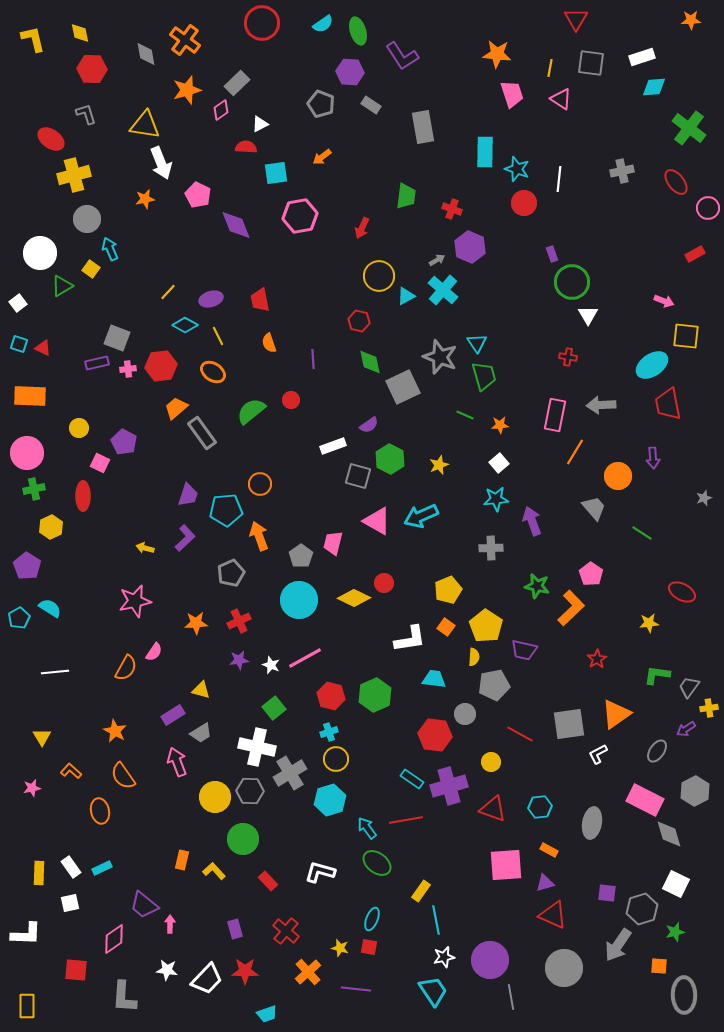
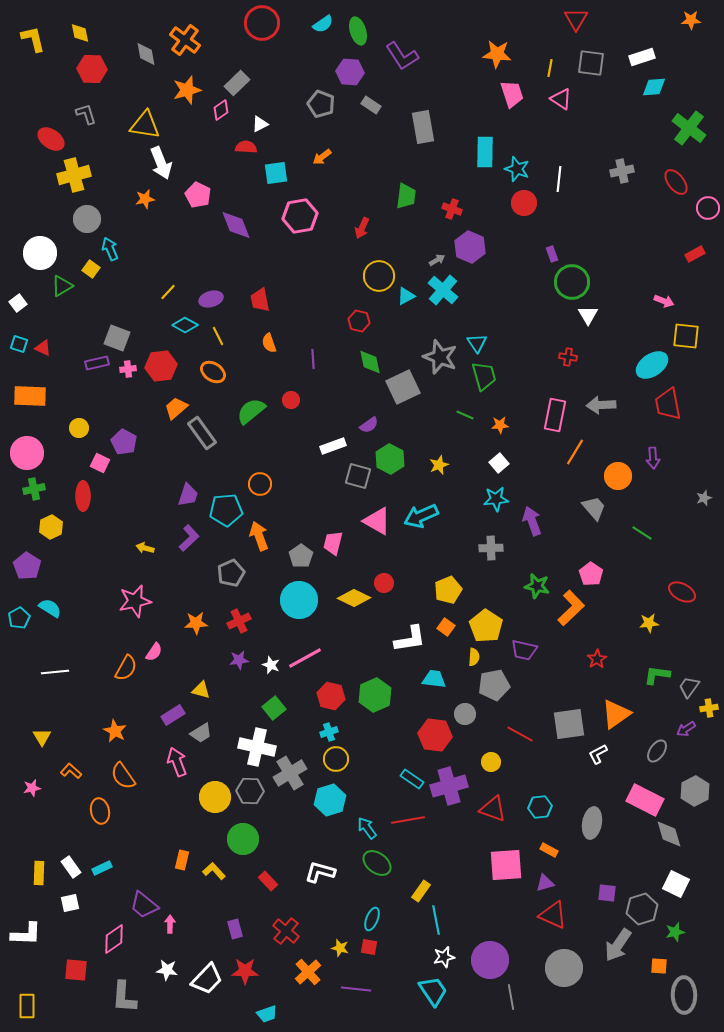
purple L-shape at (185, 538): moved 4 px right
red line at (406, 820): moved 2 px right
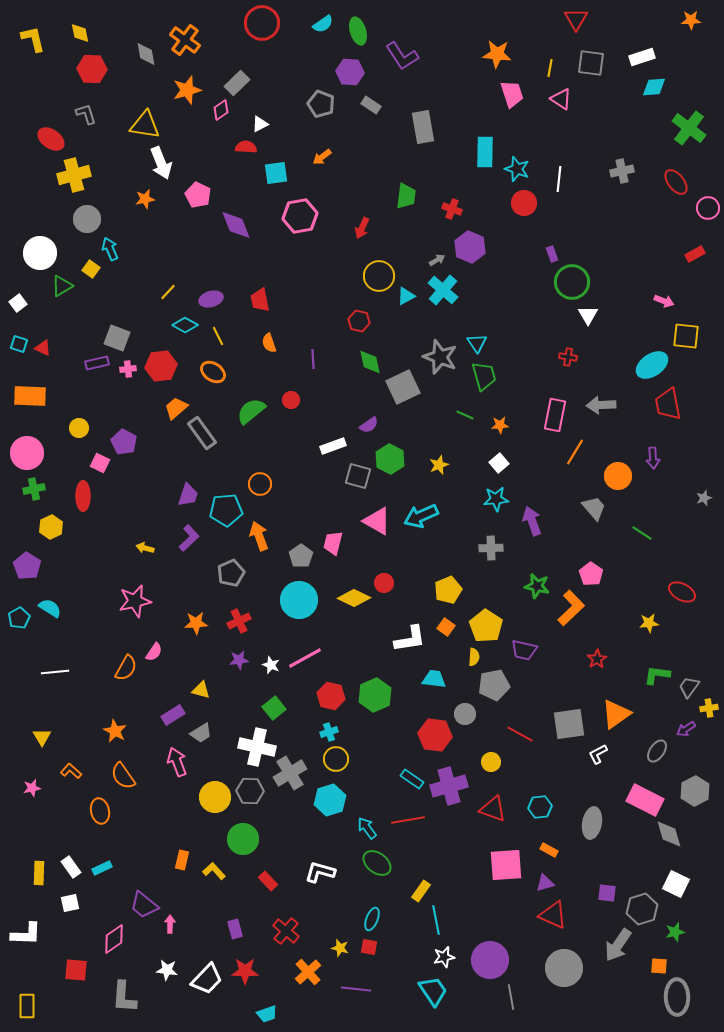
gray ellipse at (684, 995): moved 7 px left, 2 px down
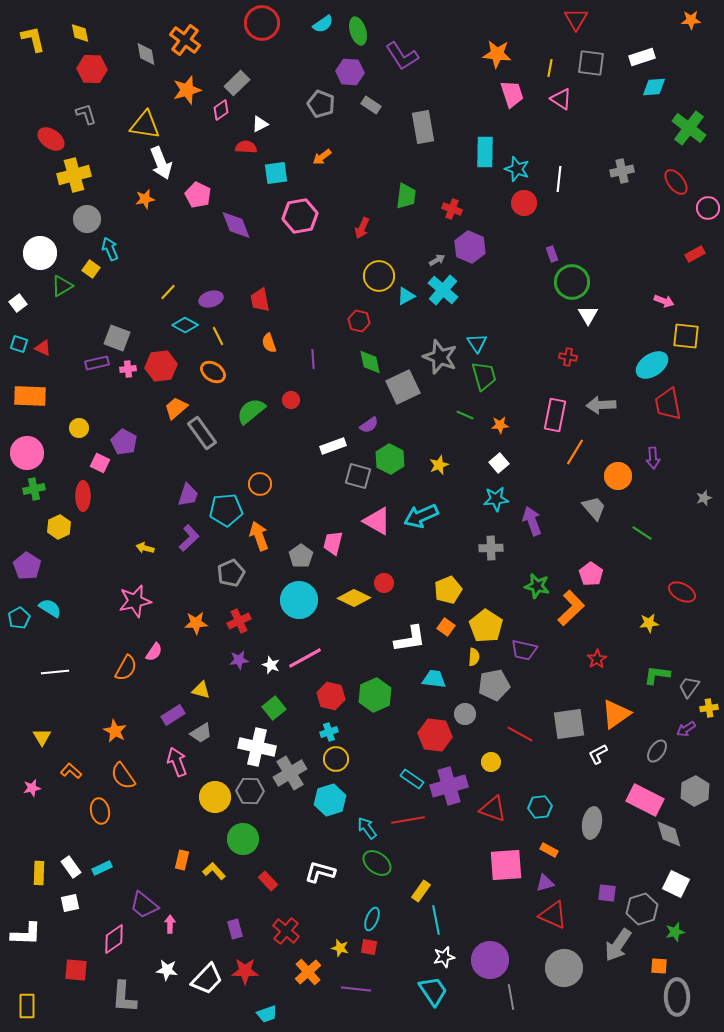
yellow hexagon at (51, 527): moved 8 px right
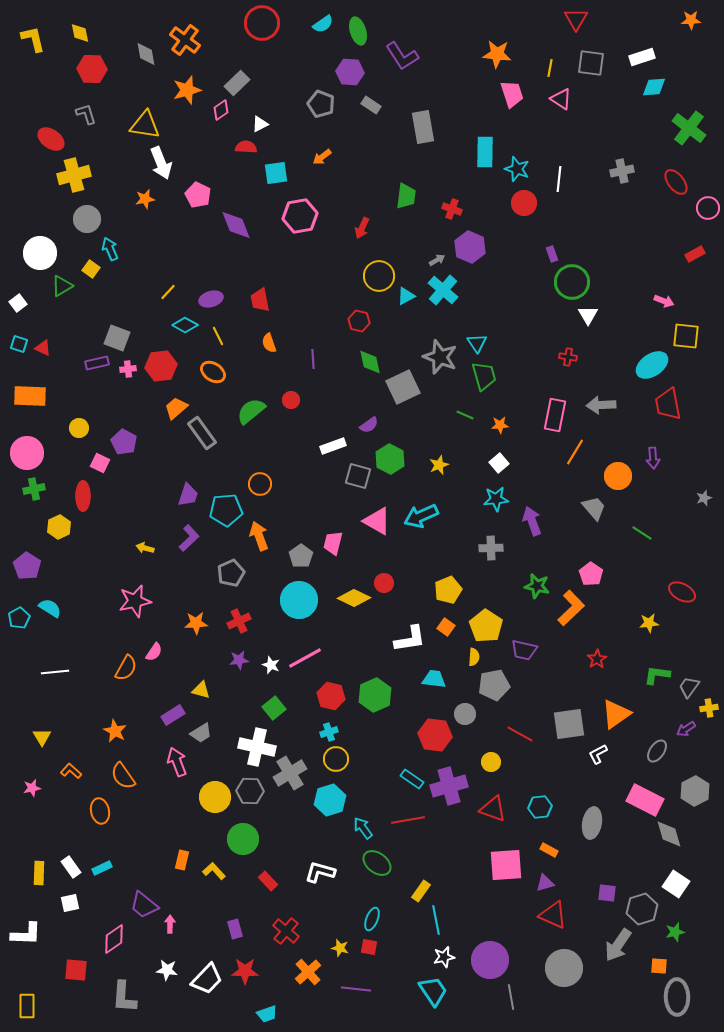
cyan arrow at (367, 828): moved 4 px left
white square at (676, 884): rotated 8 degrees clockwise
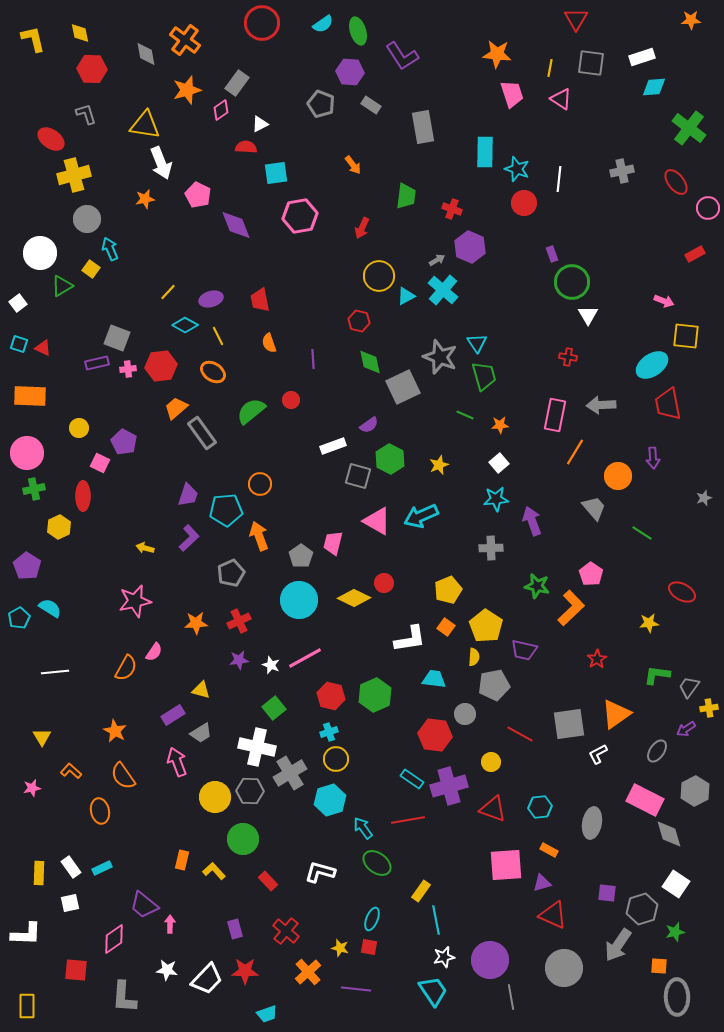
gray rectangle at (237, 83): rotated 10 degrees counterclockwise
orange arrow at (322, 157): moved 31 px right, 8 px down; rotated 90 degrees counterclockwise
purple triangle at (545, 883): moved 3 px left
